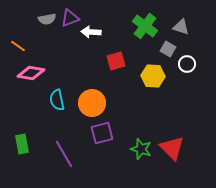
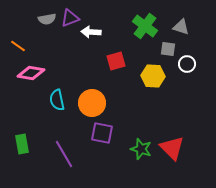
gray square: rotated 21 degrees counterclockwise
purple square: rotated 25 degrees clockwise
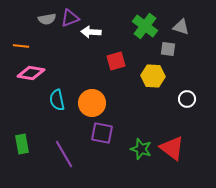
orange line: moved 3 px right; rotated 28 degrees counterclockwise
white circle: moved 35 px down
red triangle: rotated 8 degrees counterclockwise
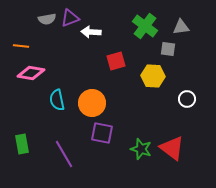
gray triangle: rotated 24 degrees counterclockwise
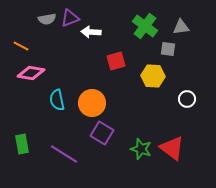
orange line: rotated 21 degrees clockwise
purple square: rotated 20 degrees clockwise
purple line: rotated 28 degrees counterclockwise
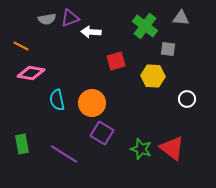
gray triangle: moved 9 px up; rotated 12 degrees clockwise
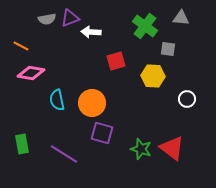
purple square: rotated 15 degrees counterclockwise
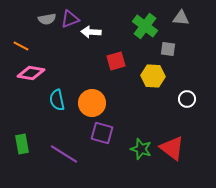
purple triangle: moved 1 px down
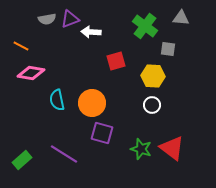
white circle: moved 35 px left, 6 px down
green rectangle: moved 16 px down; rotated 60 degrees clockwise
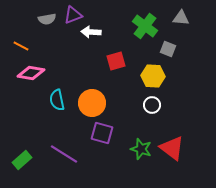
purple triangle: moved 3 px right, 4 px up
gray square: rotated 14 degrees clockwise
